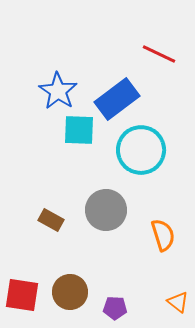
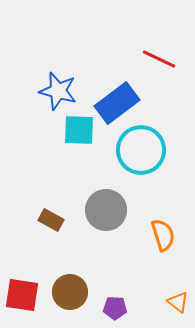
red line: moved 5 px down
blue star: rotated 18 degrees counterclockwise
blue rectangle: moved 4 px down
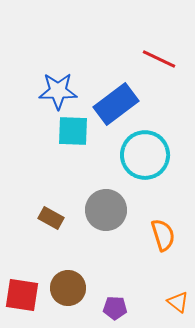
blue star: rotated 15 degrees counterclockwise
blue rectangle: moved 1 px left, 1 px down
cyan square: moved 6 px left, 1 px down
cyan circle: moved 4 px right, 5 px down
brown rectangle: moved 2 px up
brown circle: moved 2 px left, 4 px up
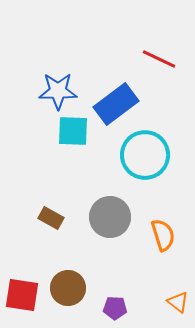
gray circle: moved 4 px right, 7 px down
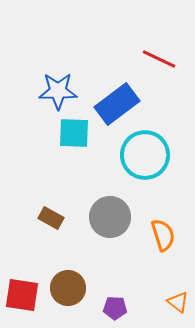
blue rectangle: moved 1 px right
cyan square: moved 1 px right, 2 px down
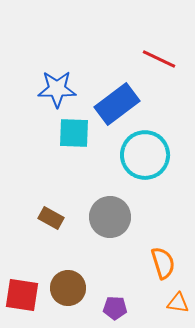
blue star: moved 1 px left, 2 px up
orange semicircle: moved 28 px down
orange triangle: moved 1 px down; rotated 30 degrees counterclockwise
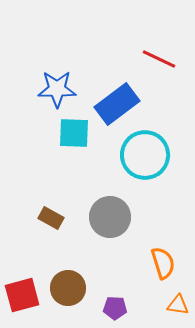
red square: rotated 24 degrees counterclockwise
orange triangle: moved 2 px down
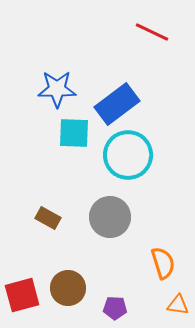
red line: moved 7 px left, 27 px up
cyan circle: moved 17 px left
brown rectangle: moved 3 px left
